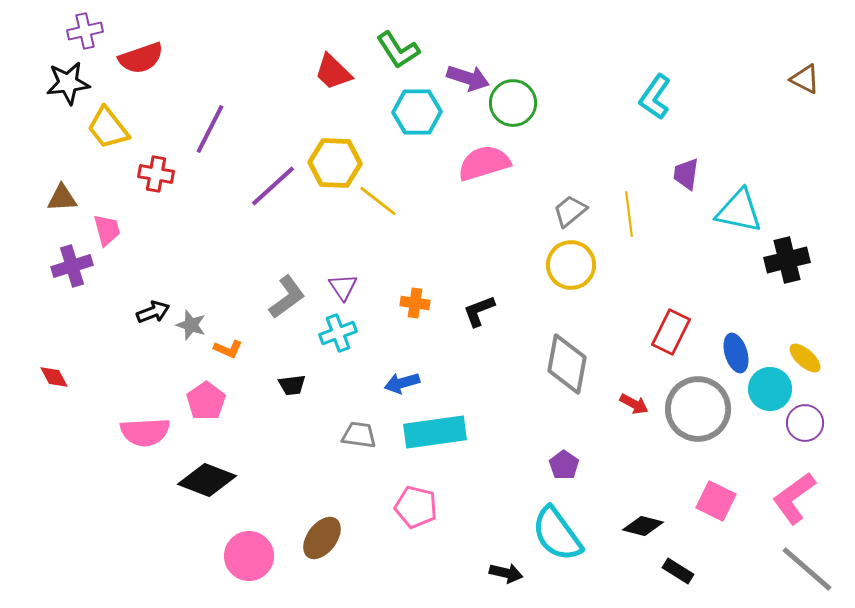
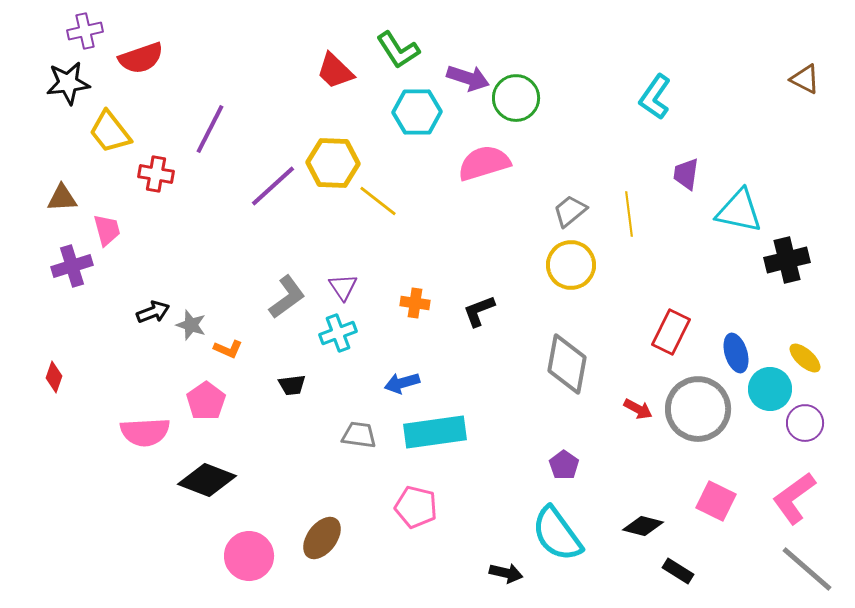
red trapezoid at (333, 72): moved 2 px right, 1 px up
green circle at (513, 103): moved 3 px right, 5 px up
yellow trapezoid at (108, 128): moved 2 px right, 4 px down
yellow hexagon at (335, 163): moved 2 px left
red diamond at (54, 377): rotated 48 degrees clockwise
red arrow at (634, 404): moved 4 px right, 5 px down
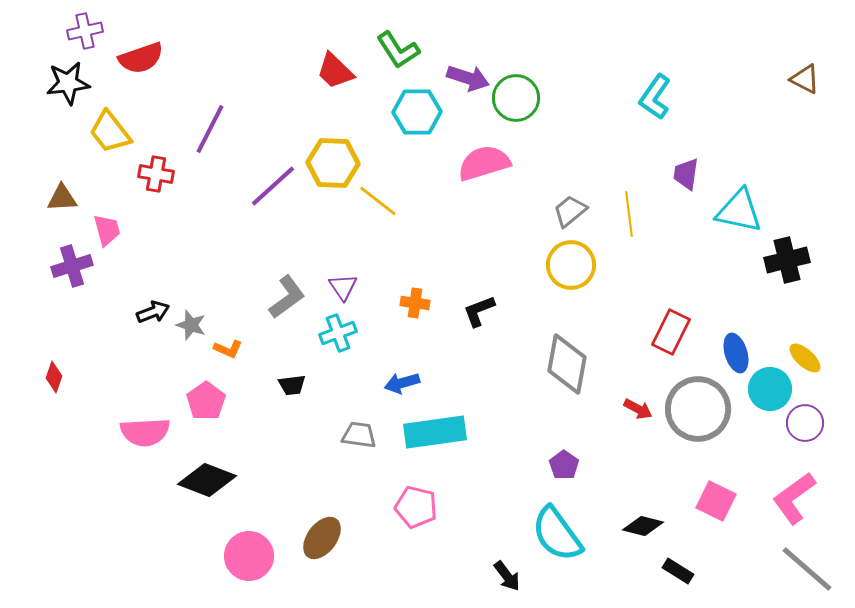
black arrow at (506, 573): moved 1 px right, 3 px down; rotated 40 degrees clockwise
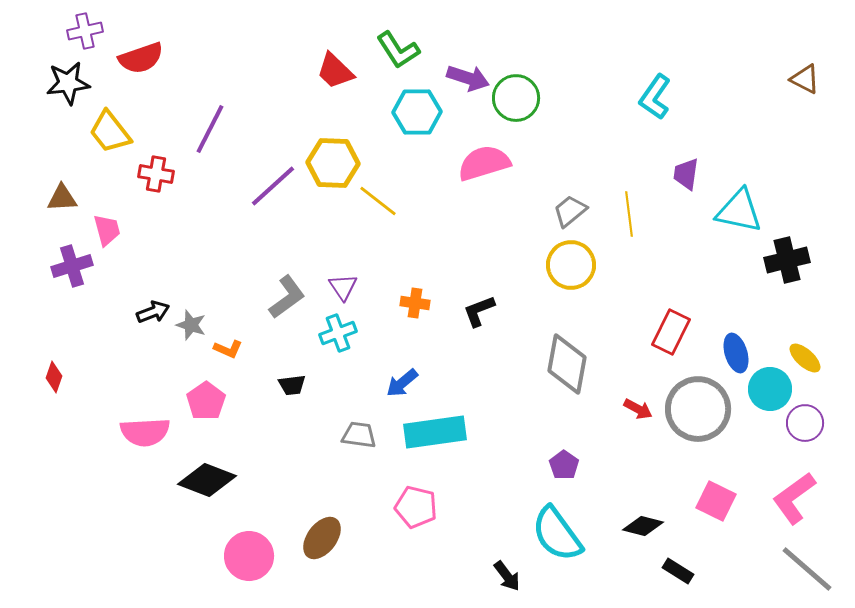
blue arrow at (402, 383): rotated 24 degrees counterclockwise
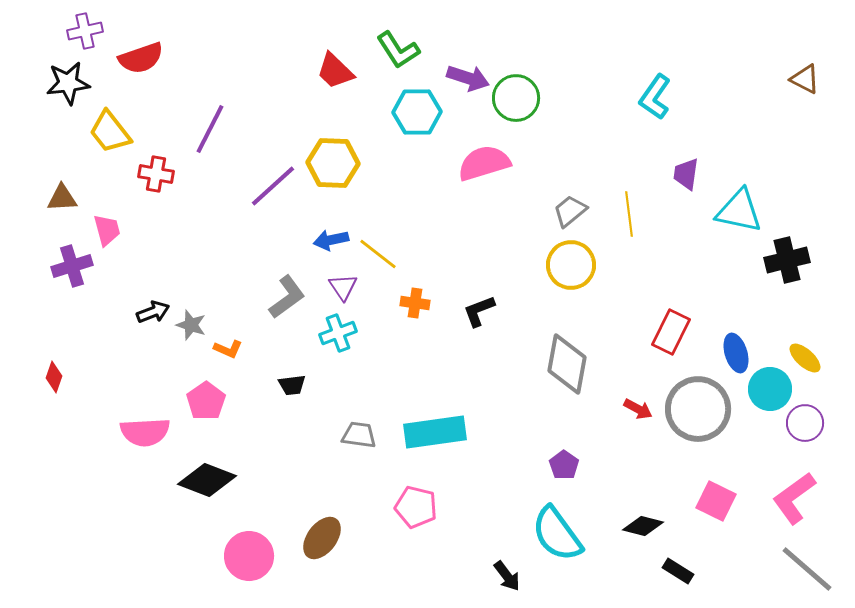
yellow line at (378, 201): moved 53 px down
blue arrow at (402, 383): moved 71 px left, 143 px up; rotated 28 degrees clockwise
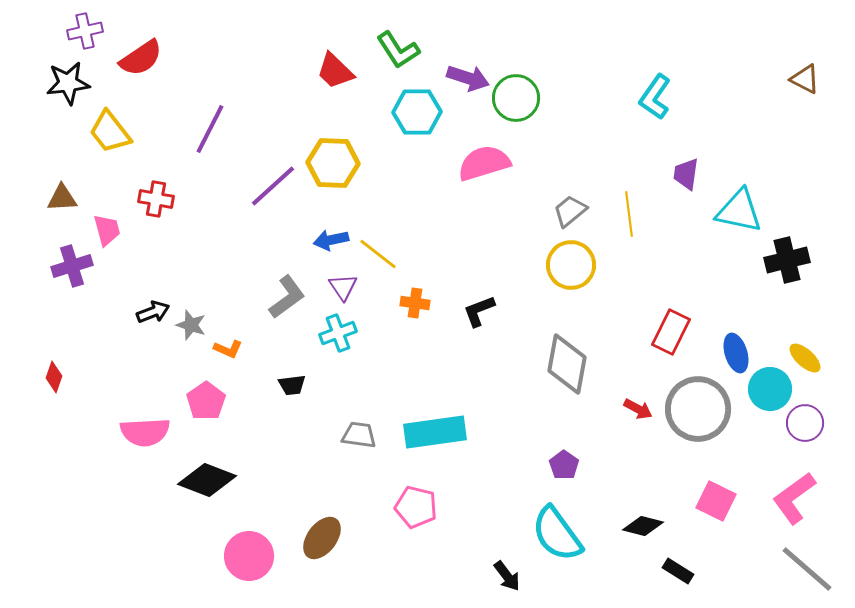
red semicircle at (141, 58): rotated 15 degrees counterclockwise
red cross at (156, 174): moved 25 px down
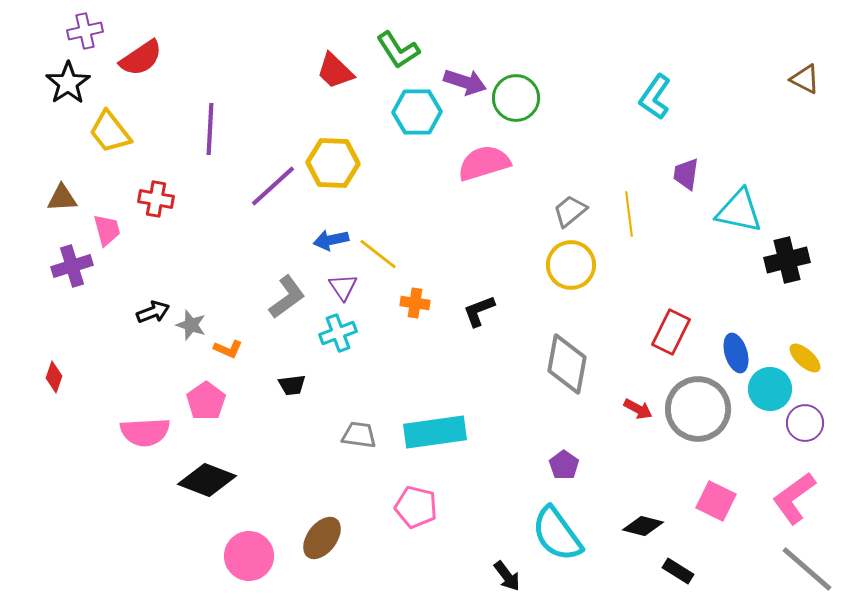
purple arrow at (468, 78): moved 3 px left, 4 px down
black star at (68, 83): rotated 27 degrees counterclockwise
purple line at (210, 129): rotated 24 degrees counterclockwise
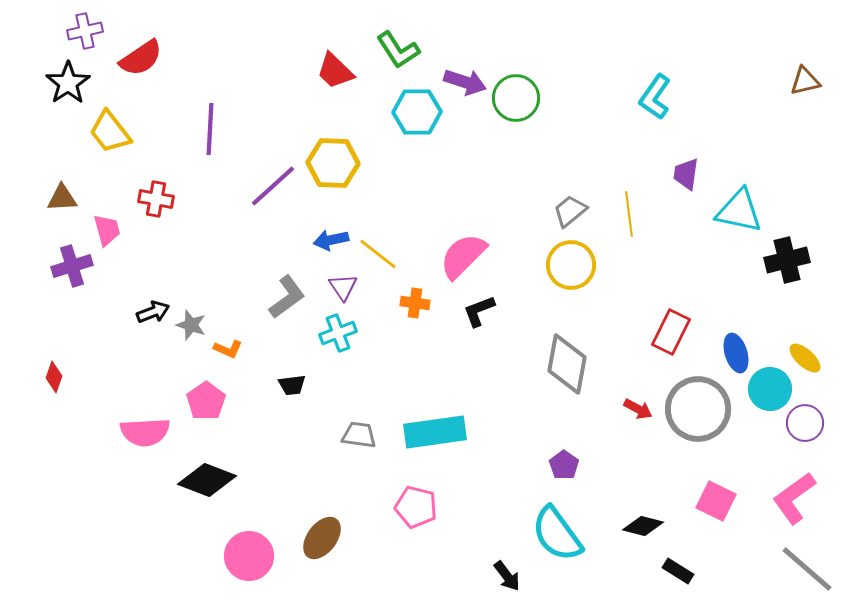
brown triangle at (805, 79): moved 2 px down; rotated 40 degrees counterclockwise
pink semicircle at (484, 163): moved 21 px left, 93 px down; rotated 28 degrees counterclockwise
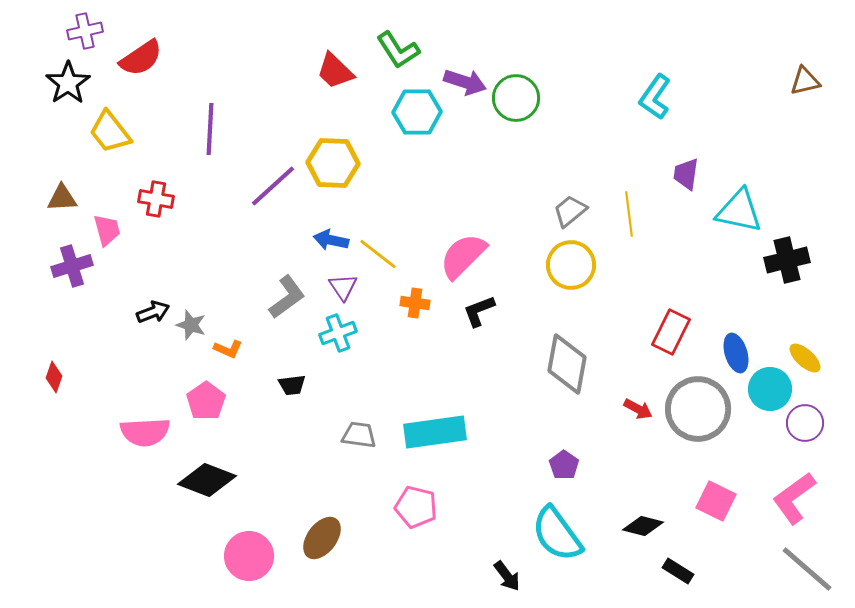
blue arrow at (331, 240): rotated 24 degrees clockwise
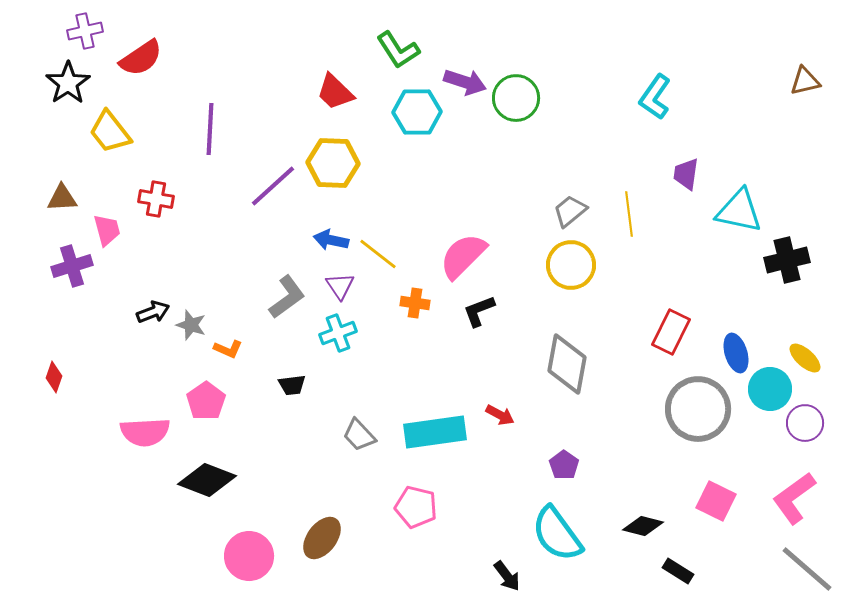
red trapezoid at (335, 71): moved 21 px down
purple triangle at (343, 287): moved 3 px left, 1 px up
red arrow at (638, 409): moved 138 px left, 6 px down
gray trapezoid at (359, 435): rotated 141 degrees counterclockwise
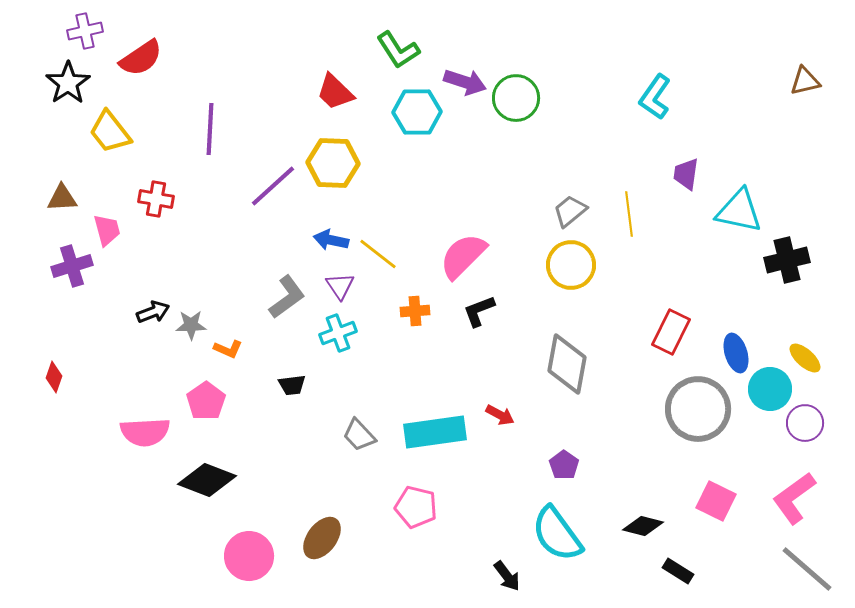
orange cross at (415, 303): moved 8 px down; rotated 12 degrees counterclockwise
gray star at (191, 325): rotated 20 degrees counterclockwise
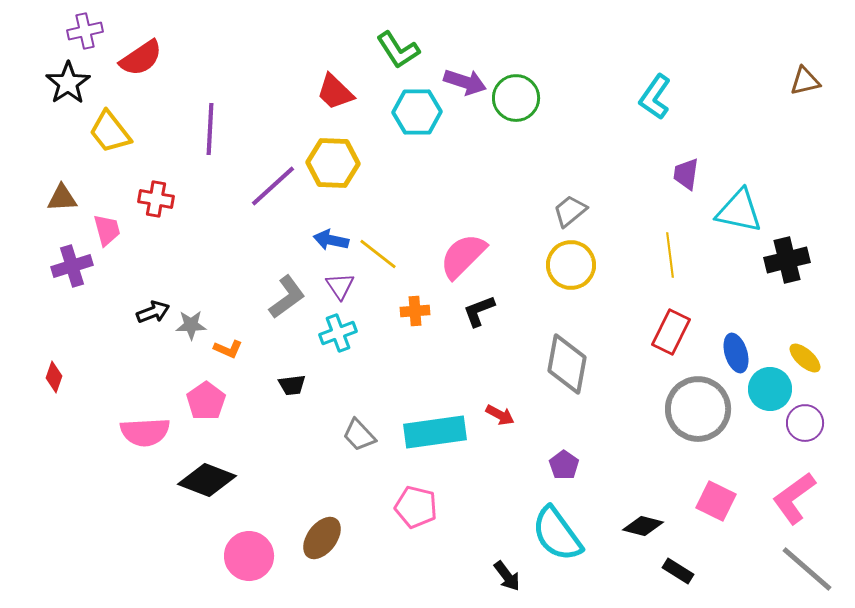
yellow line at (629, 214): moved 41 px right, 41 px down
